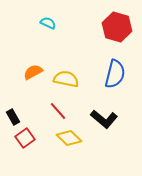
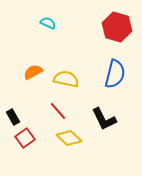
black L-shape: rotated 24 degrees clockwise
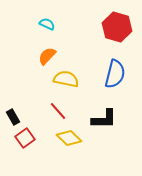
cyan semicircle: moved 1 px left, 1 px down
orange semicircle: moved 14 px right, 16 px up; rotated 18 degrees counterclockwise
black L-shape: rotated 64 degrees counterclockwise
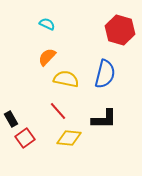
red hexagon: moved 3 px right, 3 px down
orange semicircle: moved 1 px down
blue semicircle: moved 10 px left
black rectangle: moved 2 px left, 2 px down
yellow diamond: rotated 40 degrees counterclockwise
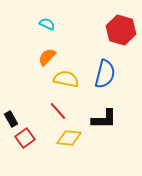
red hexagon: moved 1 px right
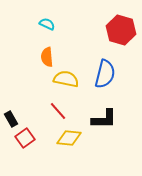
orange semicircle: rotated 48 degrees counterclockwise
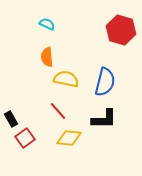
blue semicircle: moved 8 px down
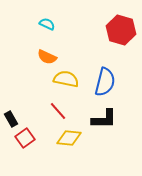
orange semicircle: rotated 60 degrees counterclockwise
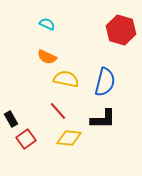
black L-shape: moved 1 px left
red square: moved 1 px right, 1 px down
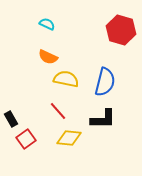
orange semicircle: moved 1 px right
